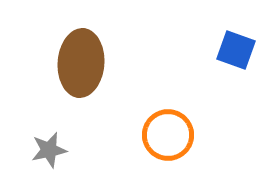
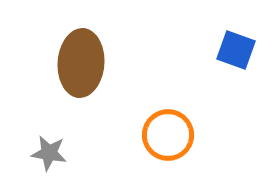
gray star: moved 3 px down; rotated 21 degrees clockwise
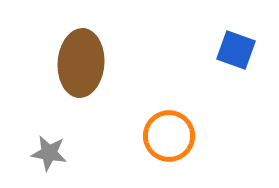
orange circle: moved 1 px right, 1 px down
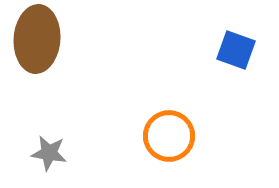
brown ellipse: moved 44 px left, 24 px up
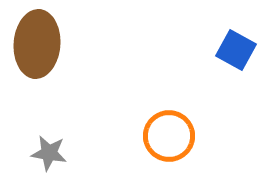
brown ellipse: moved 5 px down
blue square: rotated 9 degrees clockwise
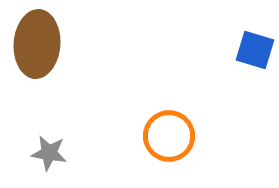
blue square: moved 19 px right; rotated 12 degrees counterclockwise
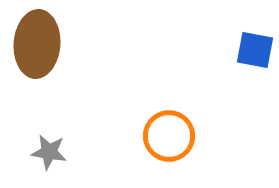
blue square: rotated 6 degrees counterclockwise
gray star: moved 1 px up
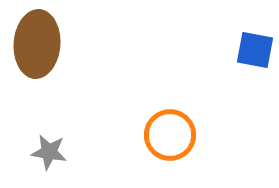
orange circle: moved 1 px right, 1 px up
